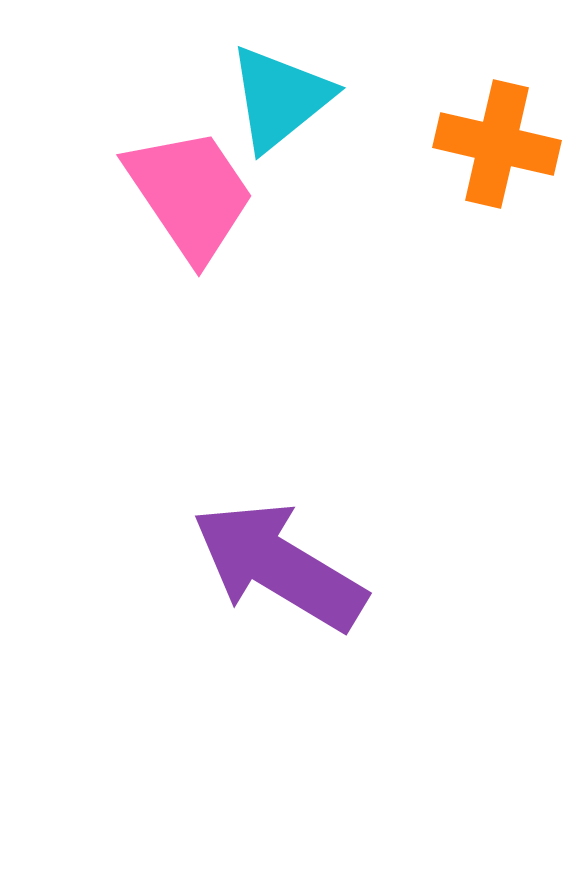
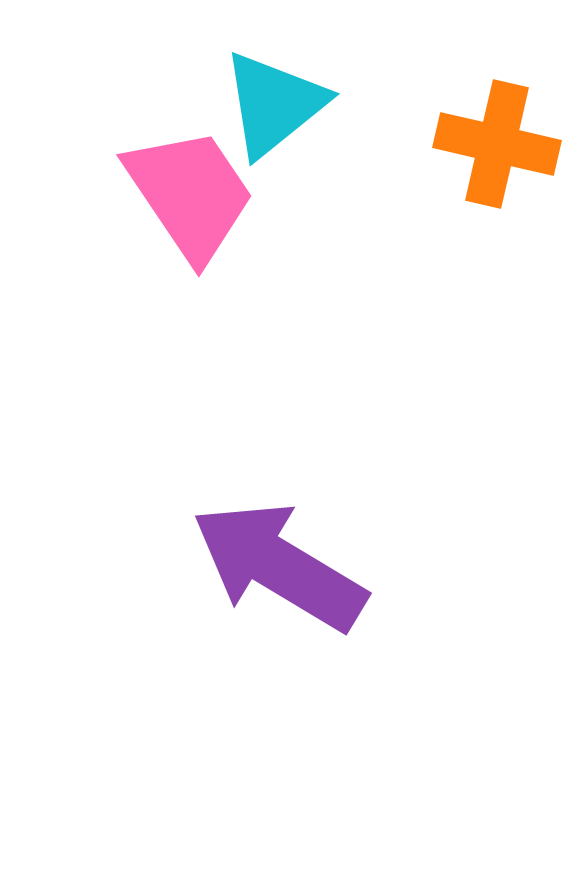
cyan triangle: moved 6 px left, 6 px down
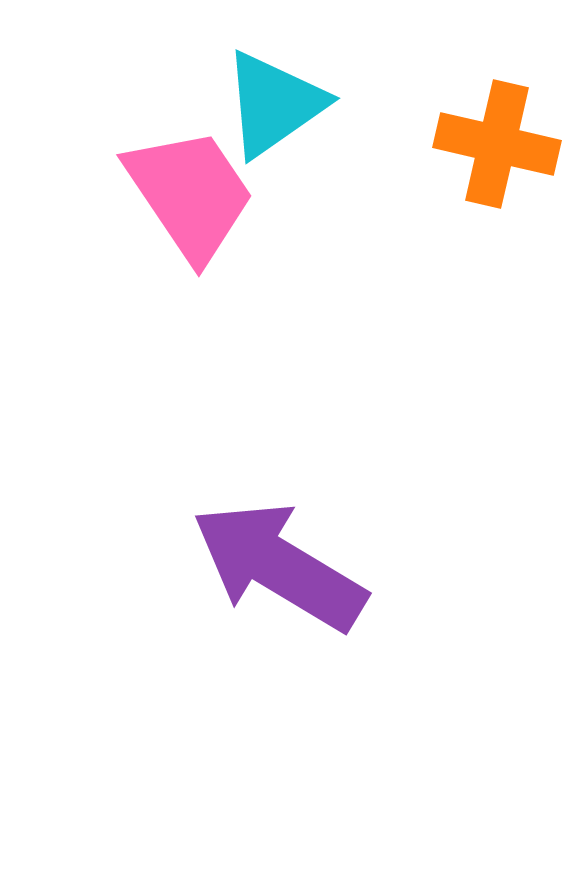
cyan triangle: rotated 4 degrees clockwise
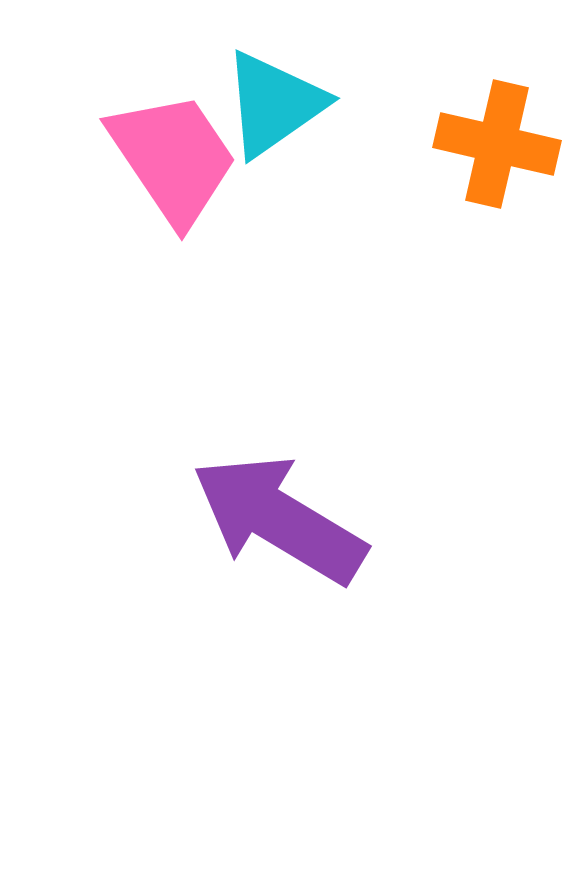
pink trapezoid: moved 17 px left, 36 px up
purple arrow: moved 47 px up
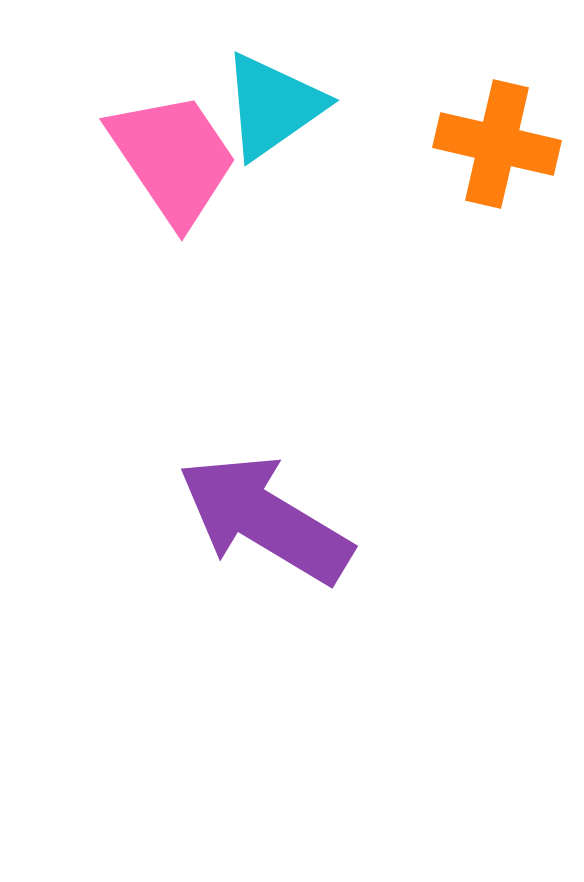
cyan triangle: moved 1 px left, 2 px down
purple arrow: moved 14 px left
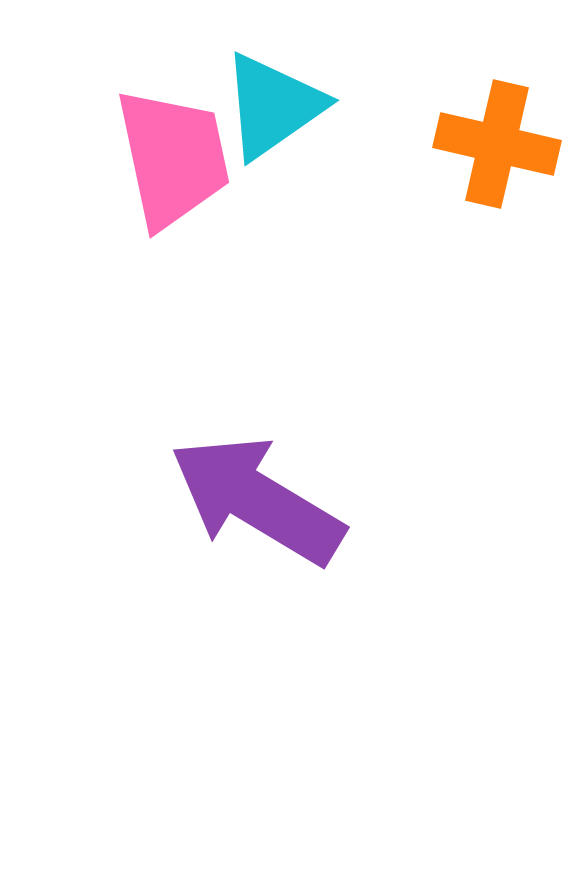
pink trapezoid: rotated 22 degrees clockwise
purple arrow: moved 8 px left, 19 px up
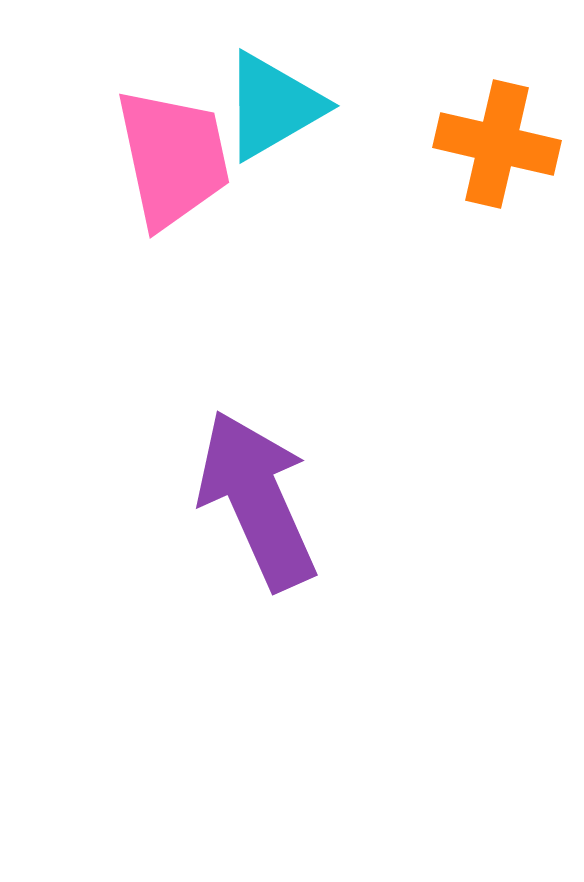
cyan triangle: rotated 5 degrees clockwise
purple arrow: rotated 35 degrees clockwise
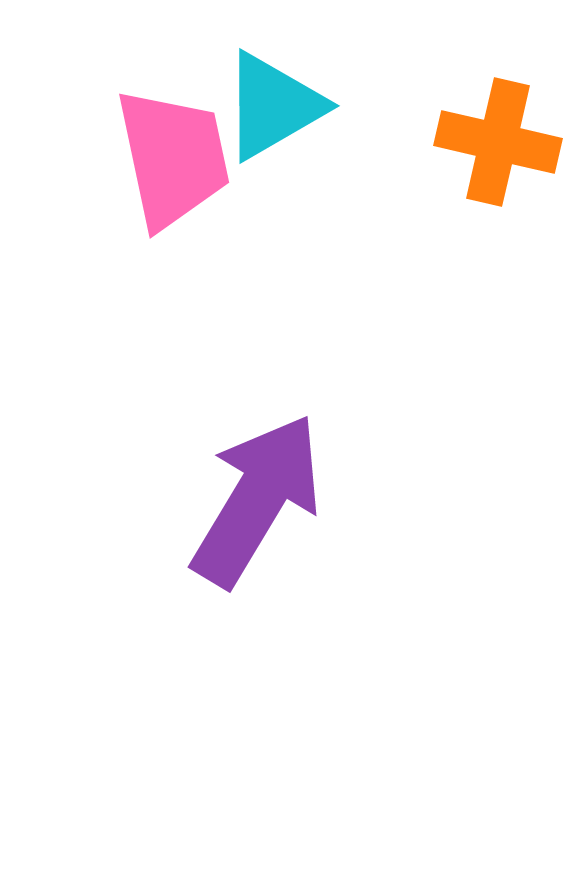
orange cross: moved 1 px right, 2 px up
purple arrow: rotated 55 degrees clockwise
